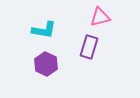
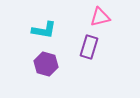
purple hexagon: rotated 10 degrees counterclockwise
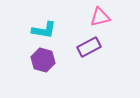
purple rectangle: rotated 45 degrees clockwise
purple hexagon: moved 3 px left, 4 px up
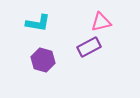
pink triangle: moved 1 px right, 5 px down
cyan L-shape: moved 6 px left, 7 px up
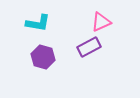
pink triangle: rotated 10 degrees counterclockwise
purple hexagon: moved 3 px up
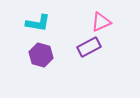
purple hexagon: moved 2 px left, 2 px up
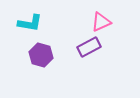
cyan L-shape: moved 8 px left
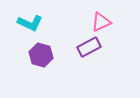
cyan L-shape: rotated 15 degrees clockwise
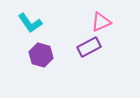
cyan L-shape: rotated 30 degrees clockwise
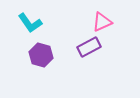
pink triangle: moved 1 px right
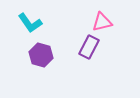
pink triangle: rotated 10 degrees clockwise
purple rectangle: rotated 35 degrees counterclockwise
